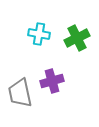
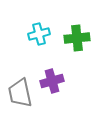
cyan cross: rotated 25 degrees counterclockwise
green cross: rotated 20 degrees clockwise
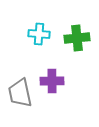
cyan cross: rotated 20 degrees clockwise
purple cross: rotated 15 degrees clockwise
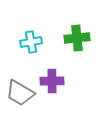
cyan cross: moved 8 px left, 8 px down; rotated 15 degrees counterclockwise
gray trapezoid: rotated 48 degrees counterclockwise
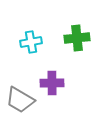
purple cross: moved 2 px down
gray trapezoid: moved 7 px down
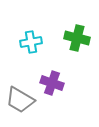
green cross: rotated 20 degrees clockwise
purple cross: rotated 20 degrees clockwise
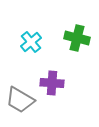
cyan cross: rotated 30 degrees counterclockwise
purple cross: rotated 15 degrees counterclockwise
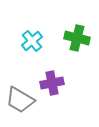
cyan cross: moved 1 px right, 1 px up
purple cross: rotated 15 degrees counterclockwise
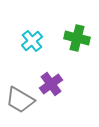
purple cross: moved 1 px left, 1 px down; rotated 25 degrees counterclockwise
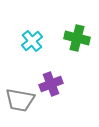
purple cross: rotated 15 degrees clockwise
gray trapezoid: rotated 20 degrees counterclockwise
